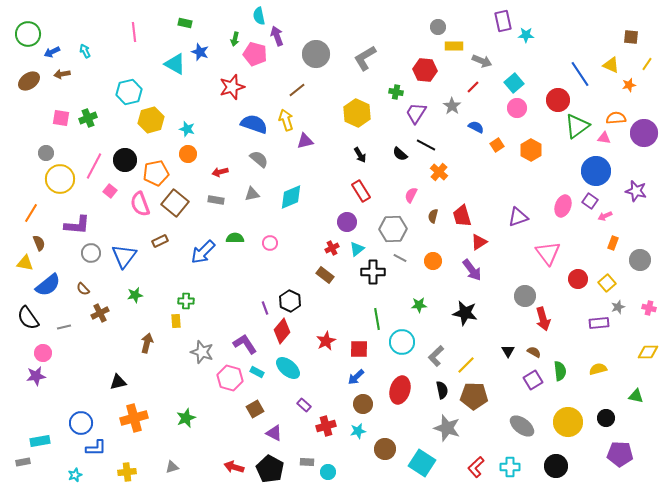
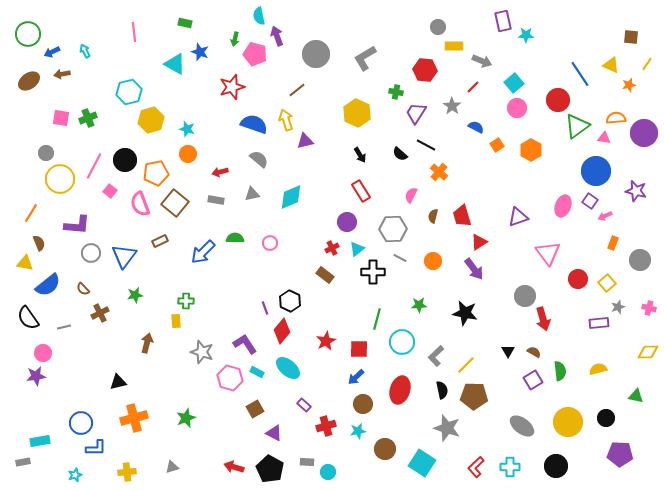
purple arrow at (472, 270): moved 2 px right, 1 px up
green line at (377, 319): rotated 25 degrees clockwise
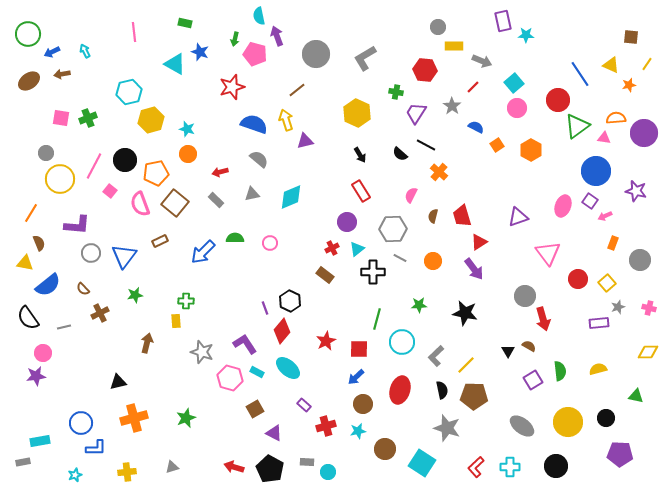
gray rectangle at (216, 200): rotated 35 degrees clockwise
brown semicircle at (534, 352): moved 5 px left, 6 px up
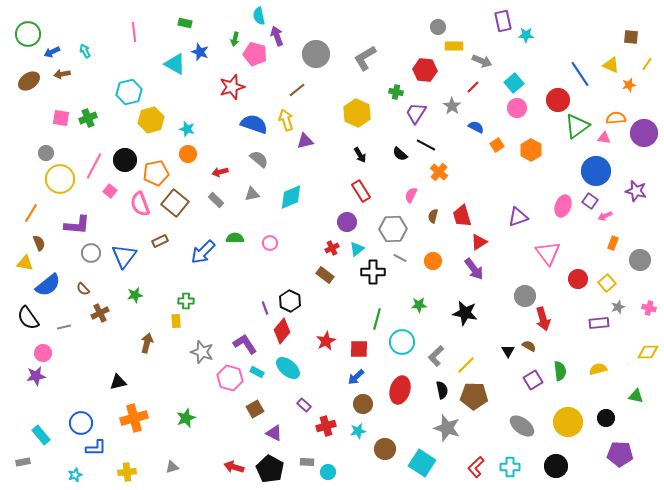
cyan rectangle at (40, 441): moved 1 px right, 6 px up; rotated 60 degrees clockwise
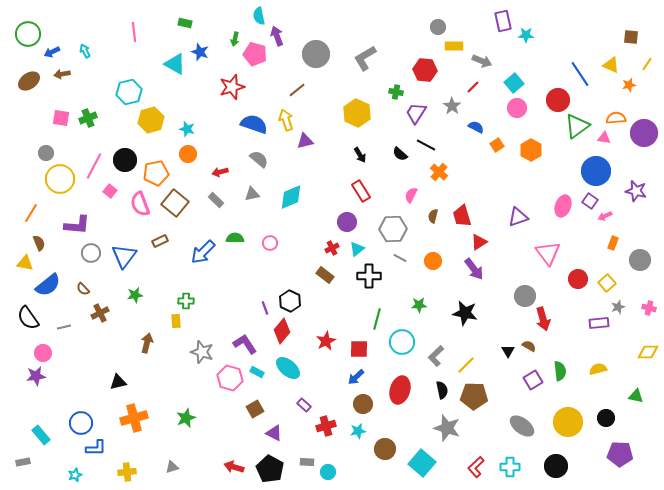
black cross at (373, 272): moved 4 px left, 4 px down
cyan square at (422, 463): rotated 8 degrees clockwise
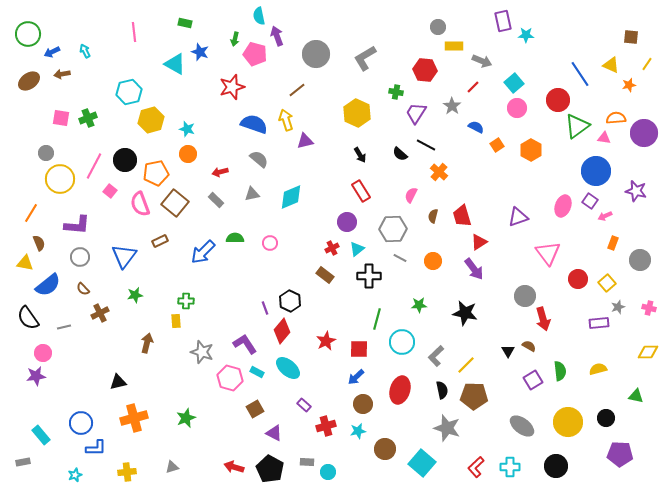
gray circle at (91, 253): moved 11 px left, 4 px down
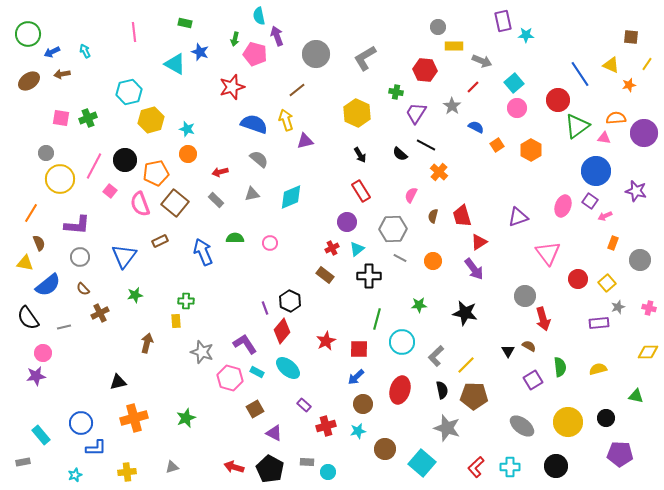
blue arrow at (203, 252): rotated 112 degrees clockwise
green semicircle at (560, 371): moved 4 px up
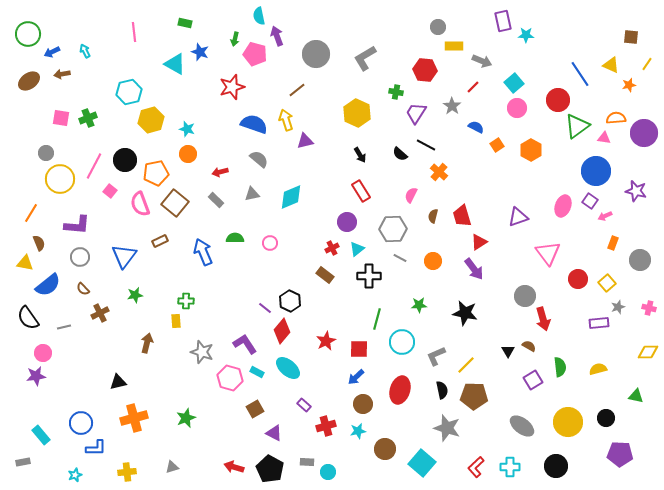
purple line at (265, 308): rotated 32 degrees counterclockwise
gray L-shape at (436, 356): rotated 20 degrees clockwise
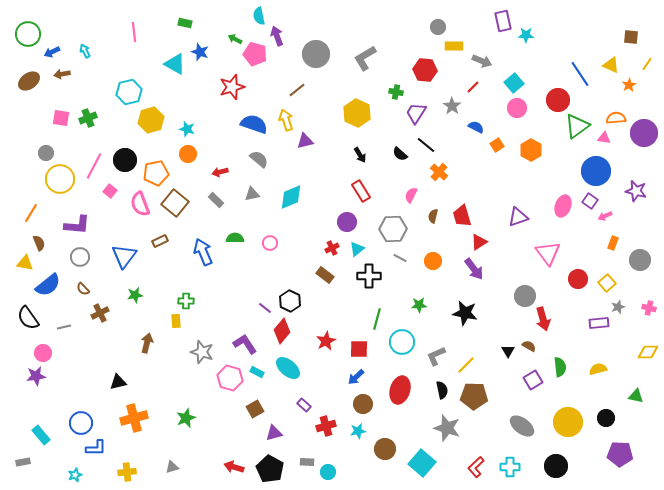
green arrow at (235, 39): rotated 104 degrees clockwise
orange star at (629, 85): rotated 16 degrees counterclockwise
black line at (426, 145): rotated 12 degrees clockwise
purple triangle at (274, 433): rotated 42 degrees counterclockwise
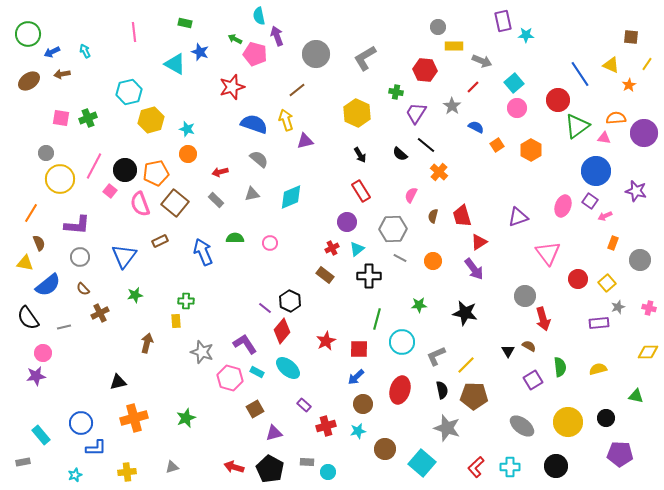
black circle at (125, 160): moved 10 px down
